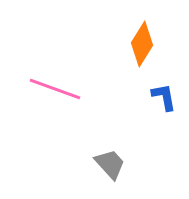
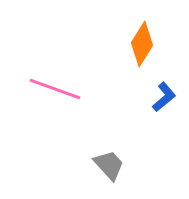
blue L-shape: rotated 60 degrees clockwise
gray trapezoid: moved 1 px left, 1 px down
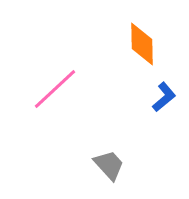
orange diamond: rotated 33 degrees counterclockwise
pink line: rotated 63 degrees counterclockwise
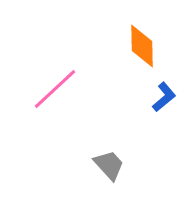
orange diamond: moved 2 px down
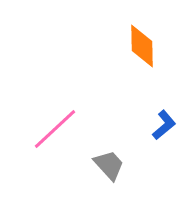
pink line: moved 40 px down
blue L-shape: moved 28 px down
